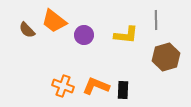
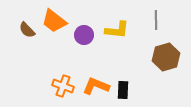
yellow L-shape: moved 9 px left, 5 px up
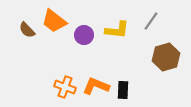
gray line: moved 5 px left, 1 px down; rotated 36 degrees clockwise
orange cross: moved 2 px right, 1 px down
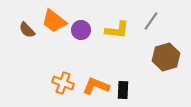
purple circle: moved 3 px left, 5 px up
orange cross: moved 2 px left, 4 px up
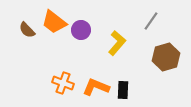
orange trapezoid: moved 1 px down
yellow L-shape: moved 13 px down; rotated 55 degrees counterclockwise
orange L-shape: moved 1 px down
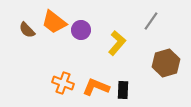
brown hexagon: moved 6 px down
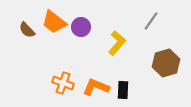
purple circle: moved 3 px up
